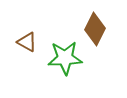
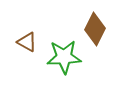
green star: moved 1 px left, 1 px up
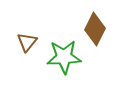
brown triangle: rotated 40 degrees clockwise
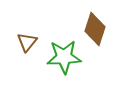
brown diamond: rotated 8 degrees counterclockwise
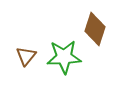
brown triangle: moved 1 px left, 14 px down
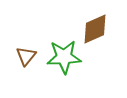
brown diamond: rotated 48 degrees clockwise
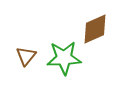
green star: moved 1 px down
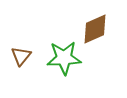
brown triangle: moved 5 px left
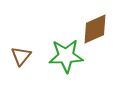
green star: moved 2 px right, 2 px up
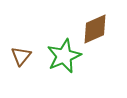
green star: moved 2 px left; rotated 20 degrees counterclockwise
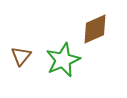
green star: moved 1 px left, 4 px down
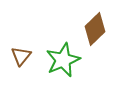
brown diamond: rotated 20 degrees counterclockwise
